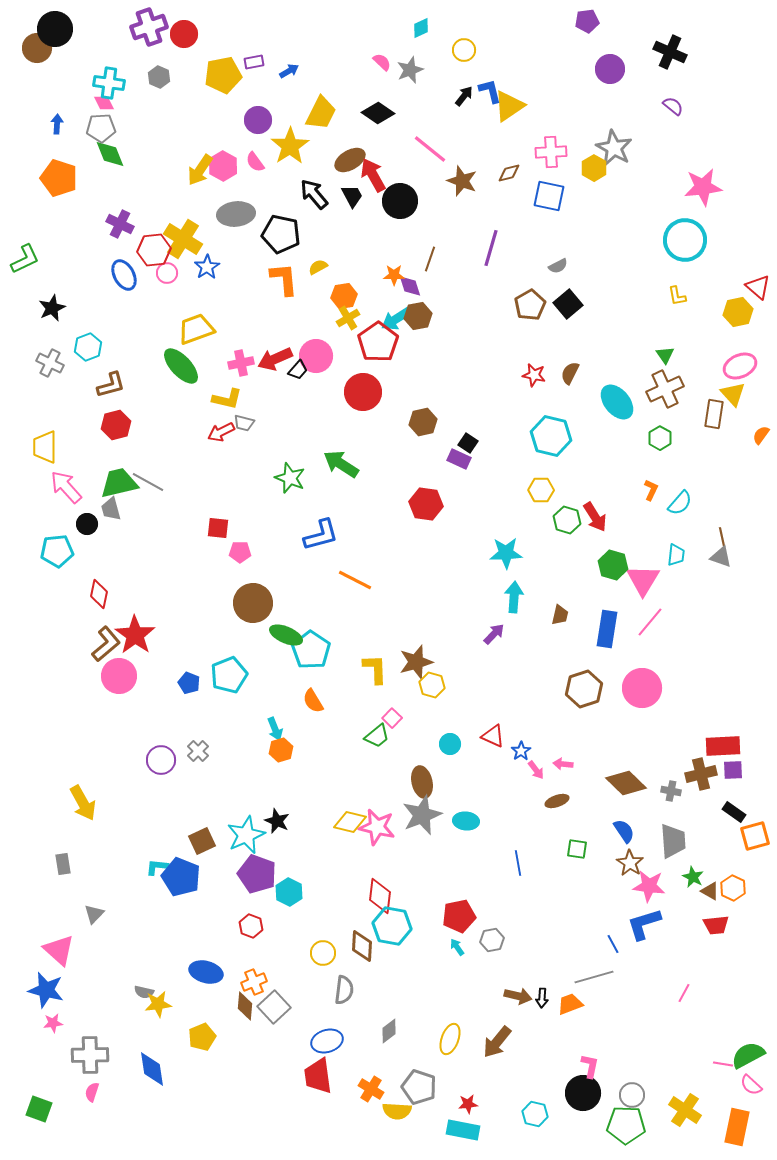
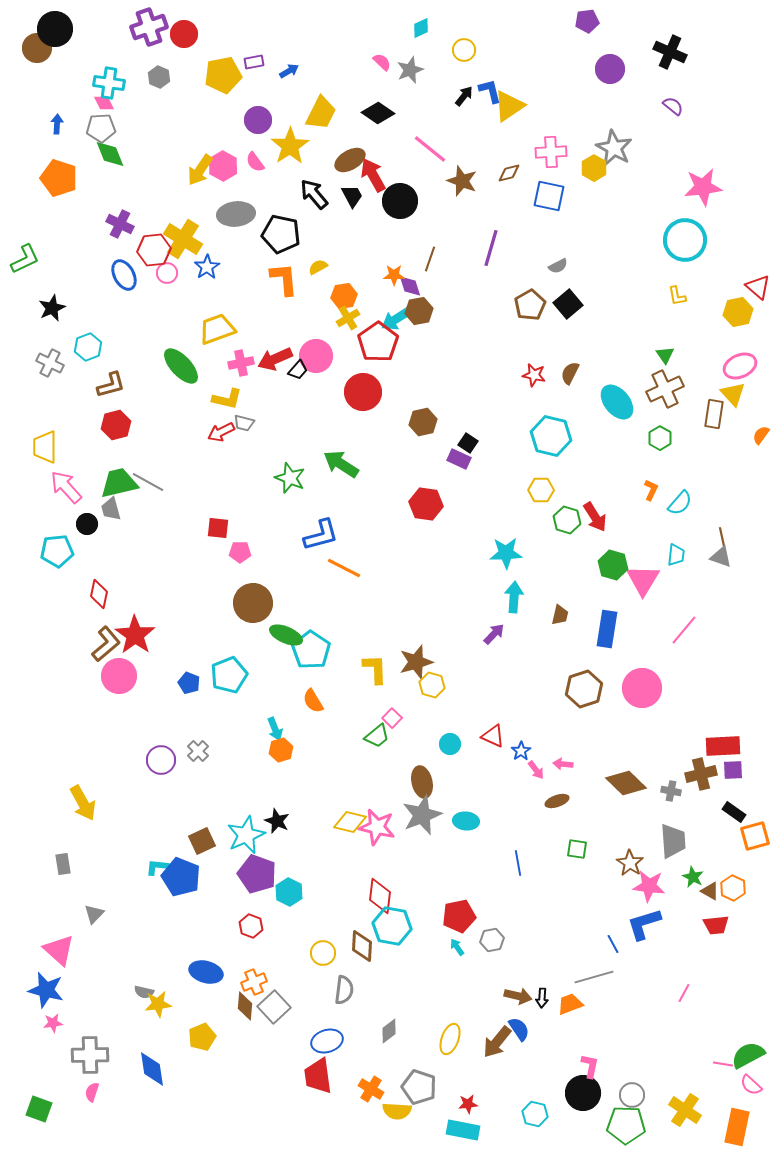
brown hexagon at (418, 316): moved 1 px right, 5 px up
yellow trapezoid at (196, 329): moved 21 px right
orange line at (355, 580): moved 11 px left, 12 px up
pink line at (650, 622): moved 34 px right, 8 px down
blue semicircle at (624, 831): moved 105 px left, 198 px down
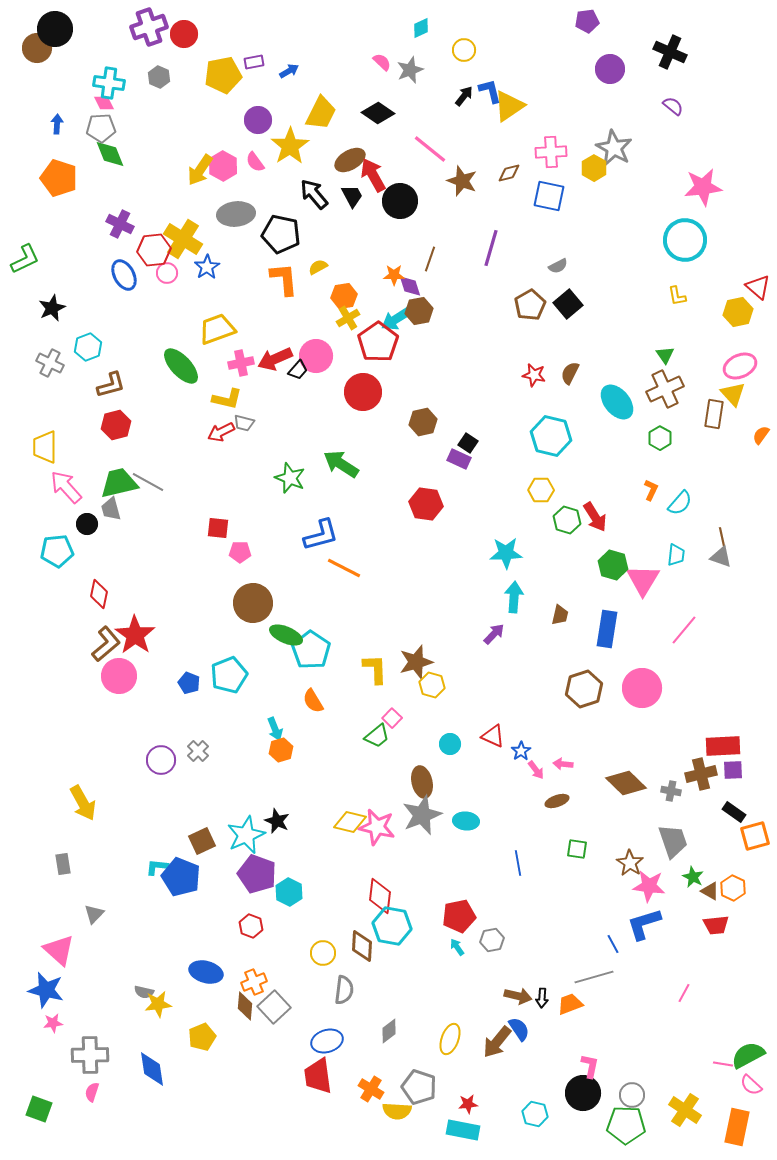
gray trapezoid at (673, 841): rotated 15 degrees counterclockwise
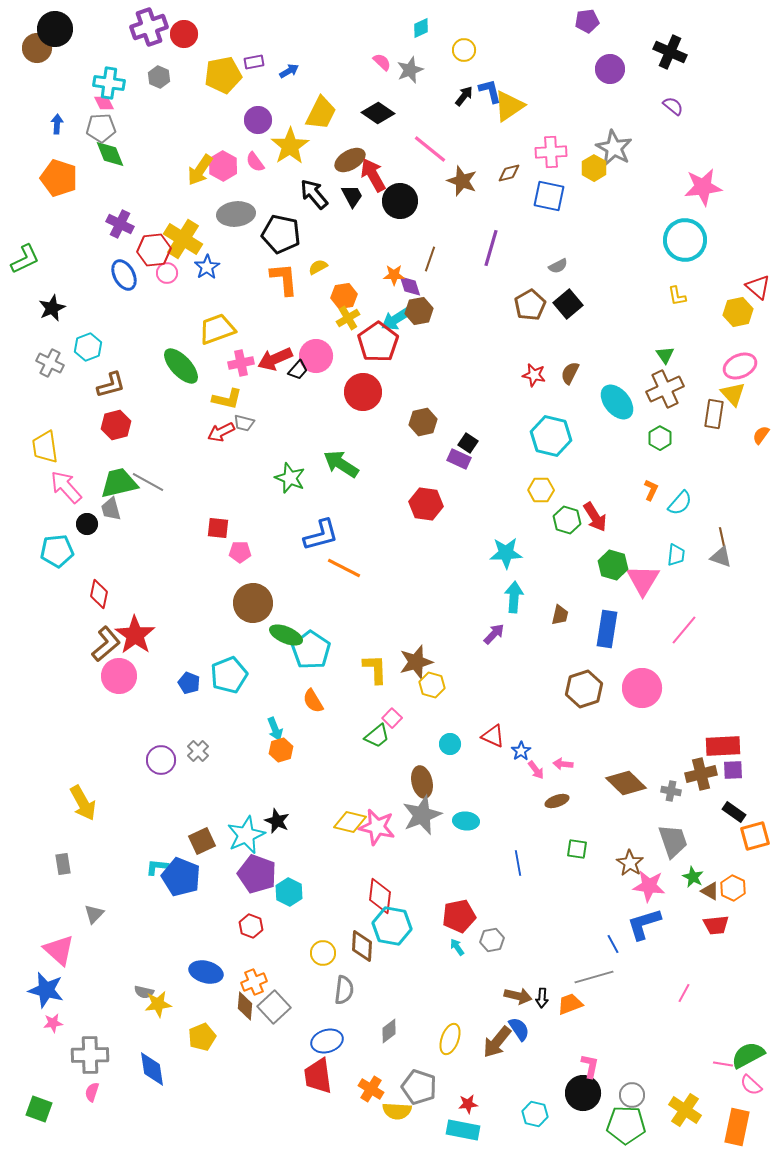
yellow trapezoid at (45, 447): rotated 8 degrees counterclockwise
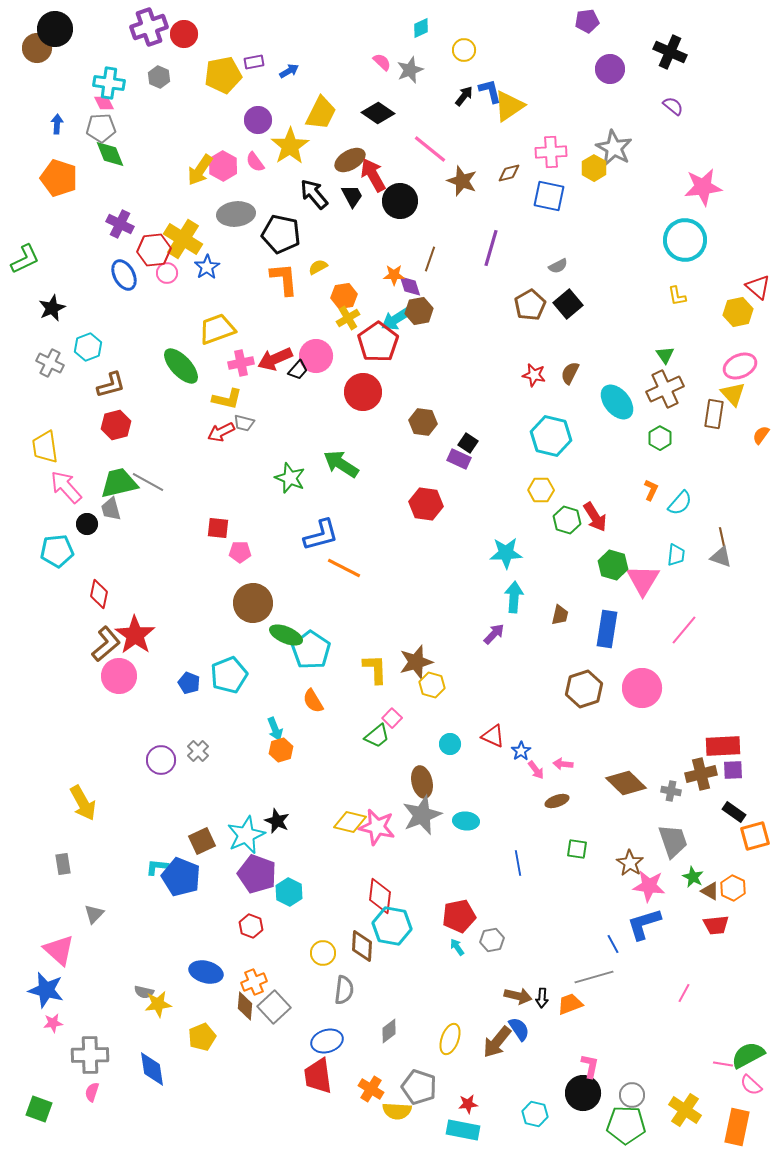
brown hexagon at (423, 422): rotated 20 degrees clockwise
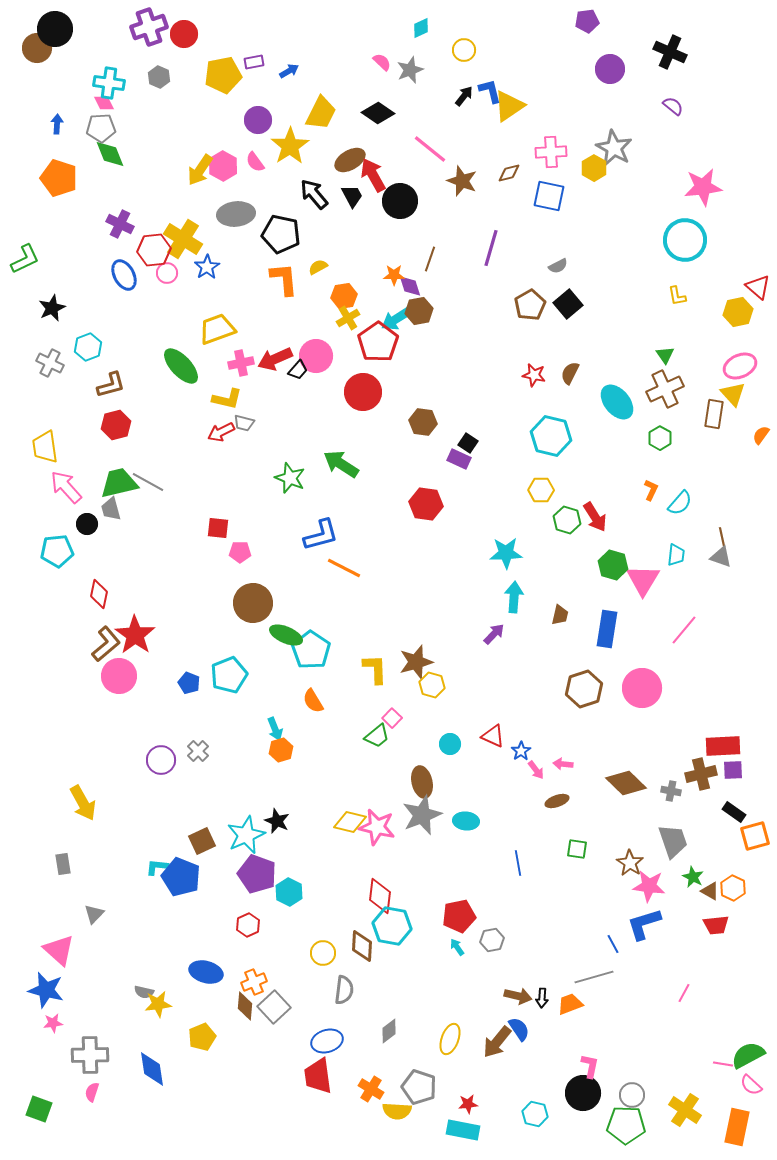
red hexagon at (251, 926): moved 3 px left, 1 px up; rotated 15 degrees clockwise
